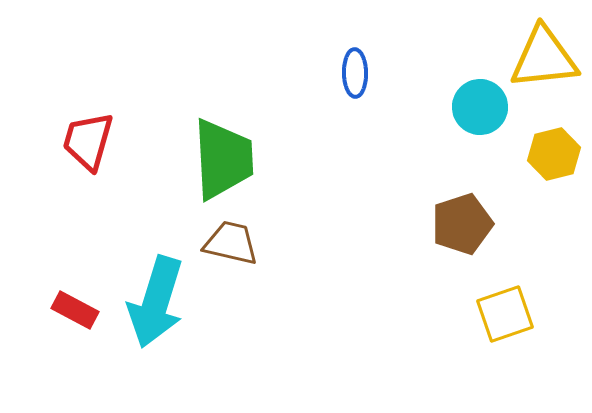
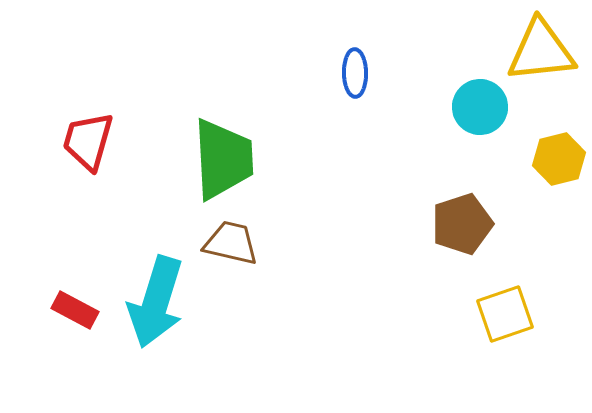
yellow triangle: moved 3 px left, 7 px up
yellow hexagon: moved 5 px right, 5 px down
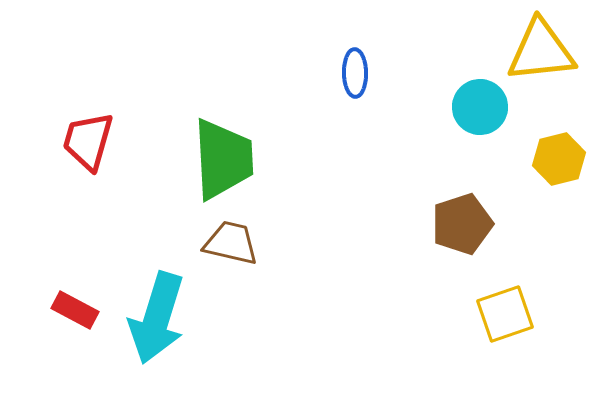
cyan arrow: moved 1 px right, 16 px down
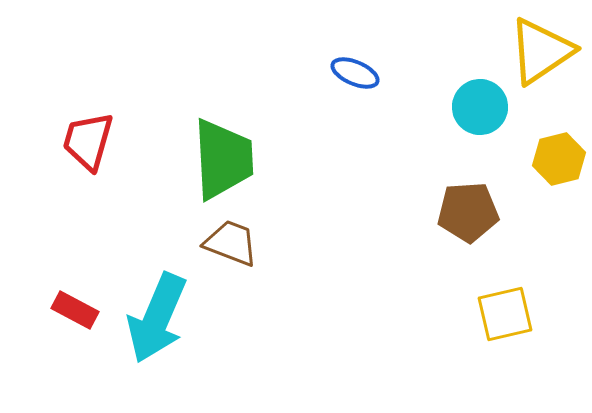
yellow triangle: rotated 28 degrees counterclockwise
blue ellipse: rotated 66 degrees counterclockwise
brown pentagon: moved 6 px right, 12 px up; rotated 14 degrees clockwise
brown trapezoid: rotated 8 degrees clockwise
yellow square: rotated 6 degrees clockwise
cyan arrow: rotated 6 degrees clockwise
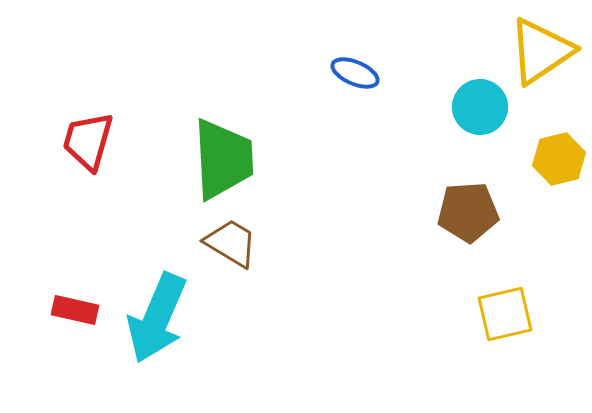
brown trapezoid: rotated 10 degrees clockwise
red rectangle: rotated 15 degrees counterclockwise
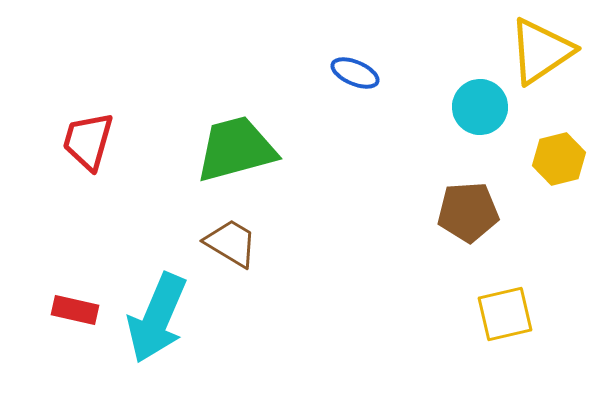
green trapezoid: moved 13 px right, 10 px up; rotated 102 degrees counterclockwise
